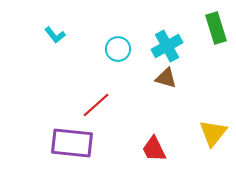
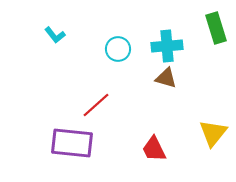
cyan cross: rotated 24 degrees clockwise
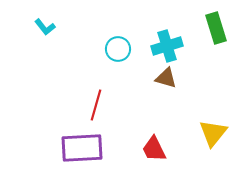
cyan L-shape: moved 10 px left, 8 px up
cyan cross: rotated 12 degrees counterclockwise
red line: rotated 32 degrees counterclockwise
purple rectangle: moved 10 px right, 5 px down; rotated 9 degrees counterclockwise
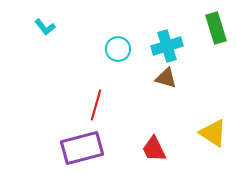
yellow triangle: rotated 36 degrees counterclockwise
purple rectangle: rotated 12 degrees counterclockwise
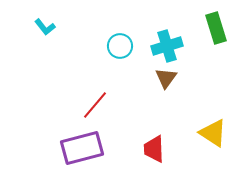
cyan circle: moved 2 px right, 3 px up
brown triangle: rotated 50 degrees clockwise
red line: moved 1 px left; rotated 24 degrees clockwise
red trapezoid: rotated 24 degrees clockwise
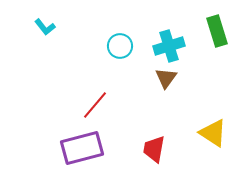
green rectangle: moved 1 px right, 3 px down
cyan cross: moved 2 px right
red trapezoid: rotated 12 degrees clockwise
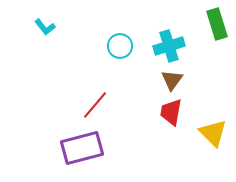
green rectangle: moved 7 px up
brown triangle: moved 6 px right, 2 px down
yellow triangle: rotated 12 degrees clockwise
red trapezoid: moved 17 px right, 37 px up
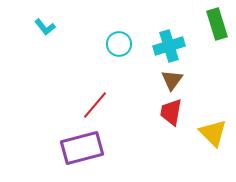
cyan circle: moved 1 px left, 2 px up
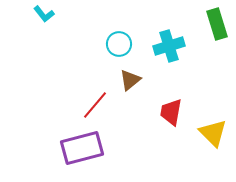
cyan L-shape: moved 1 px left, 13 px up
brown triangle: moved 42 px left; rotated 15 degrees clockwise
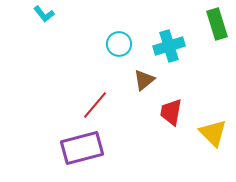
brown triangle: moved 14 px right
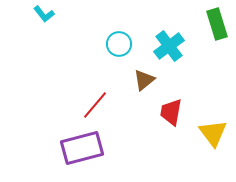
cyan cross: rotated 20 degrees counterclockwise
yellow triangle: rotated 8 degrees clockwise
